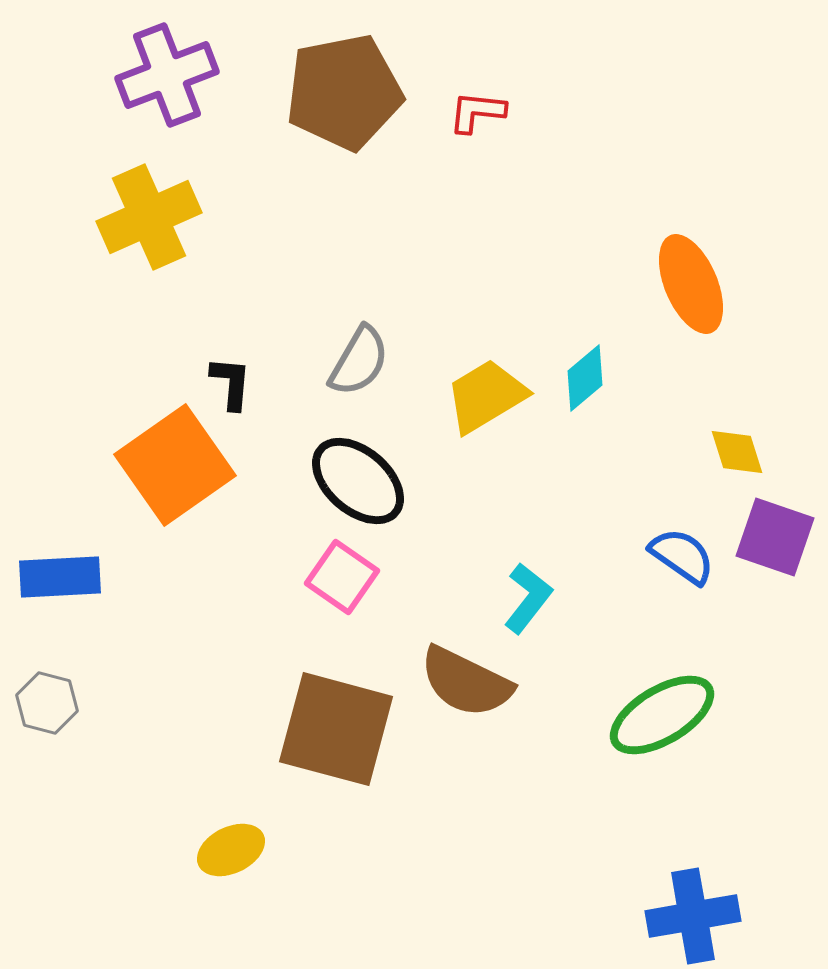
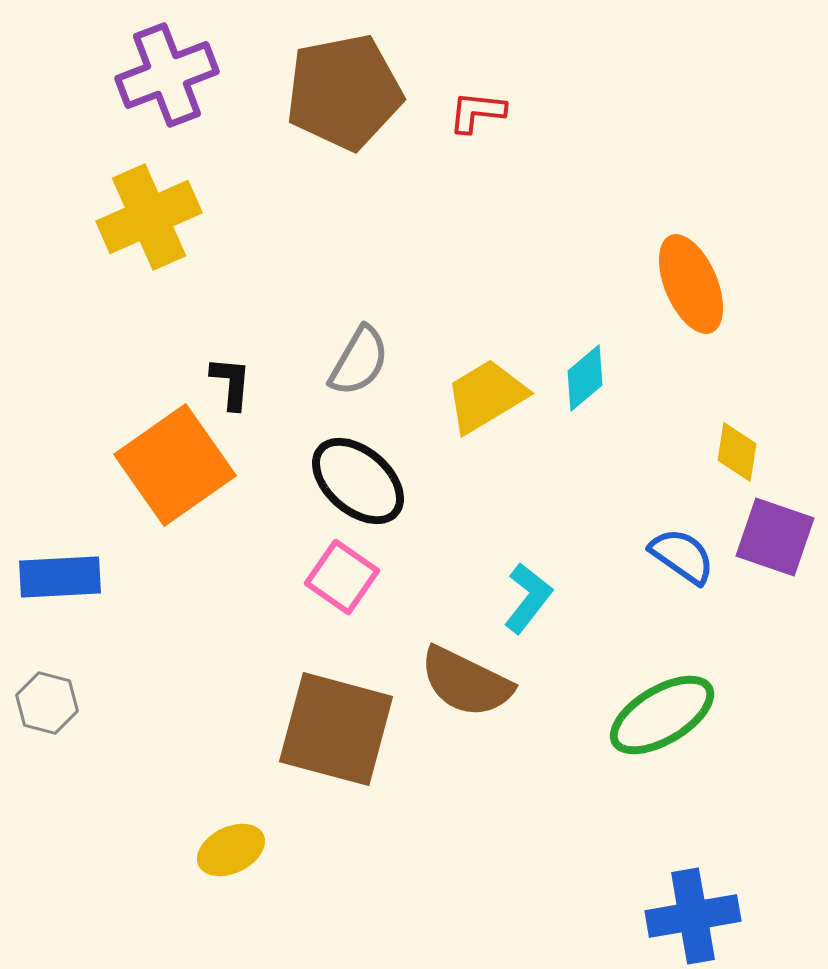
yellow diamond: rotated 26 degrees clockwise
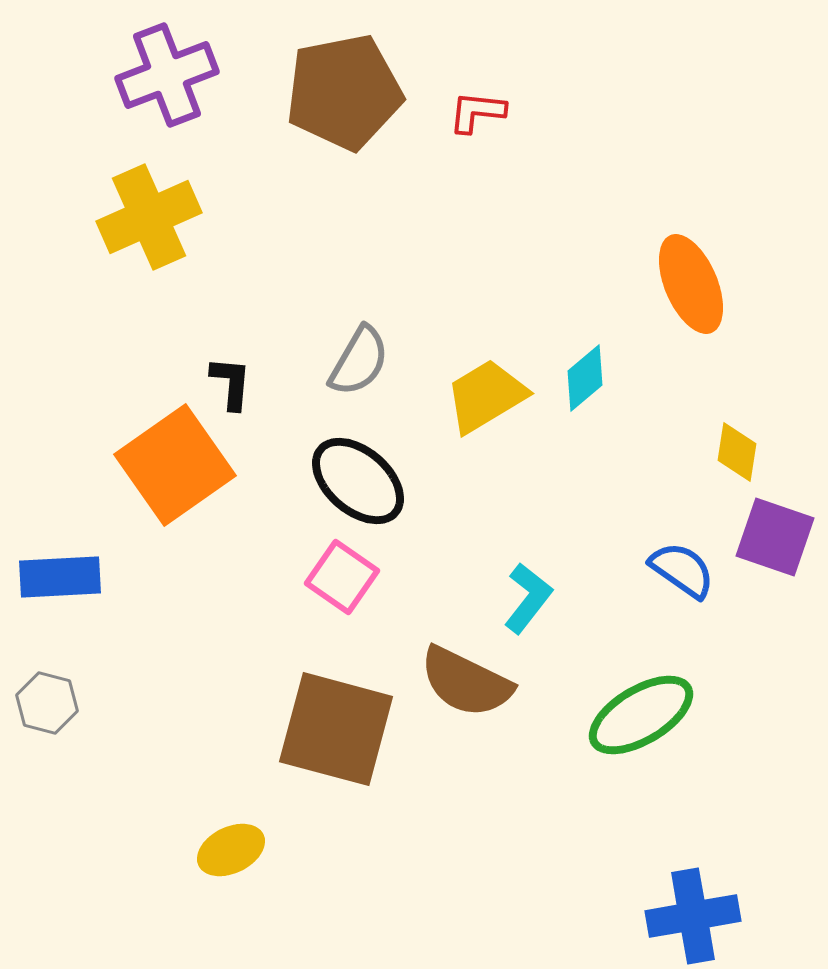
blue semicircle: moved 14 px down
green ellipse: moved 21 px left
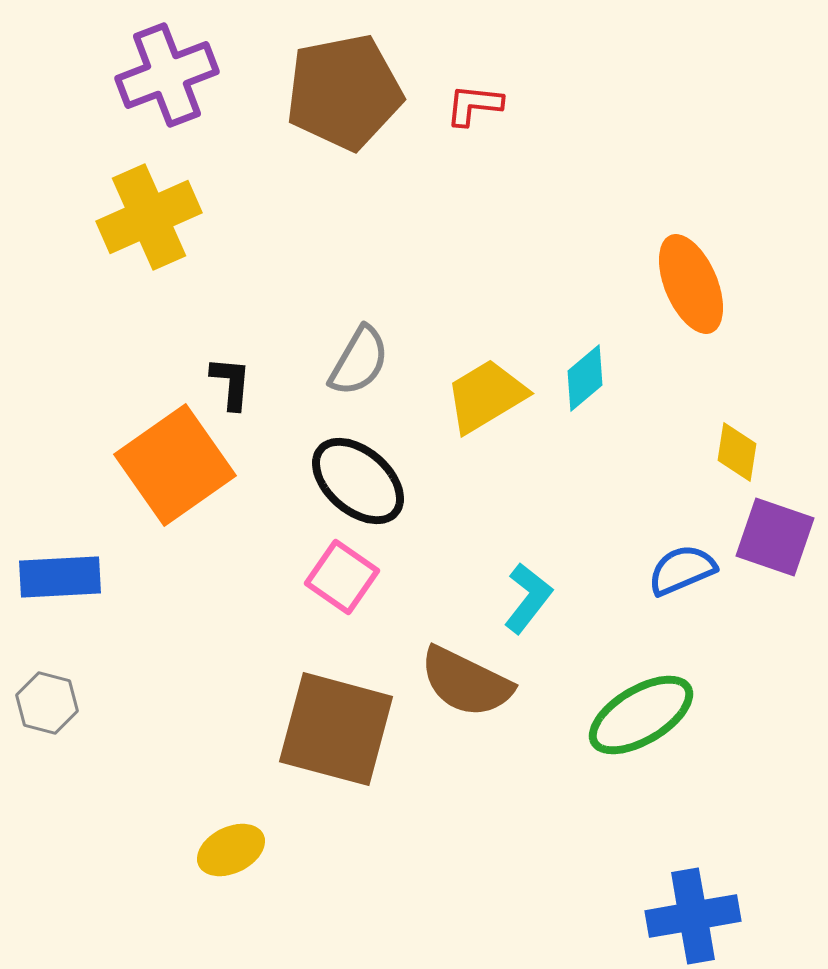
red L-shape: moved 3 px left, 7 px up
blue semicircle: rotated 58 degrees counterclockwise
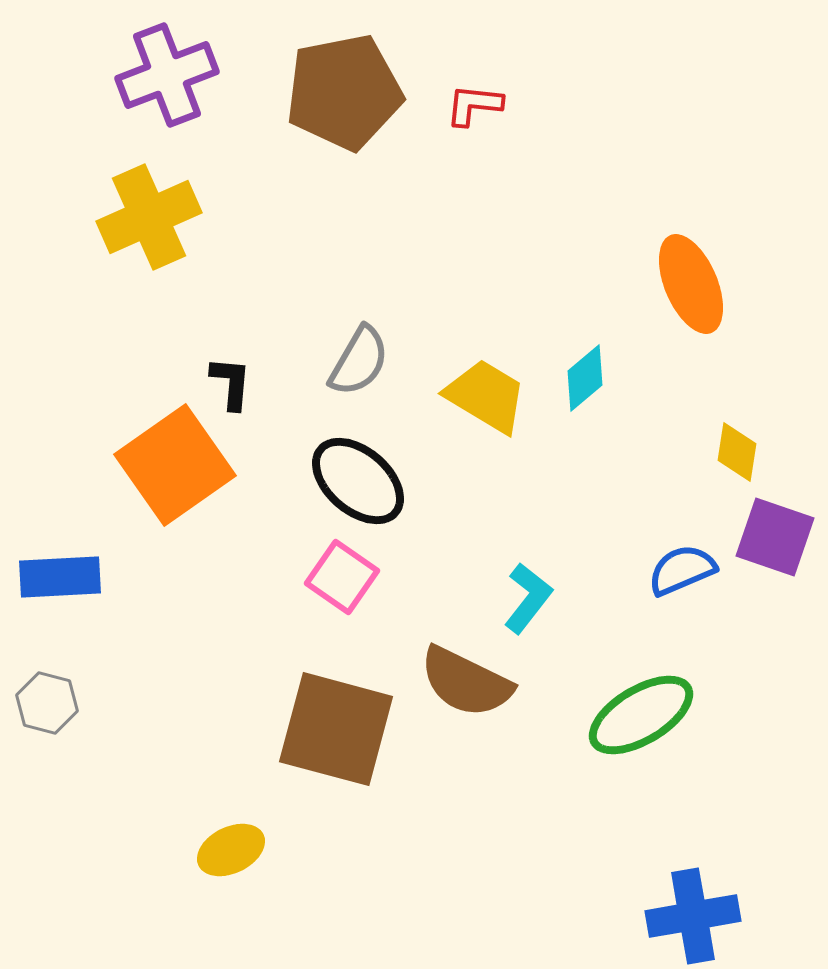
yellow trapezoid: rotated 62 degrees clockwise
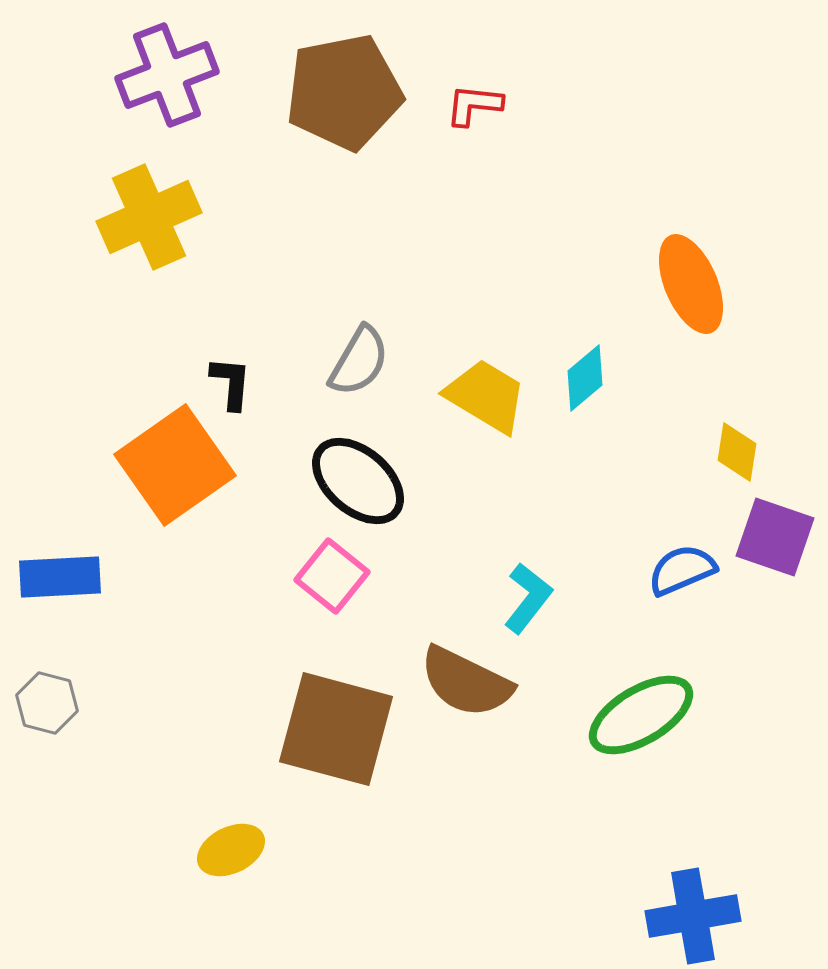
pink square: moved 10 px left, 1 px up; rotated 4 degrees clockwise
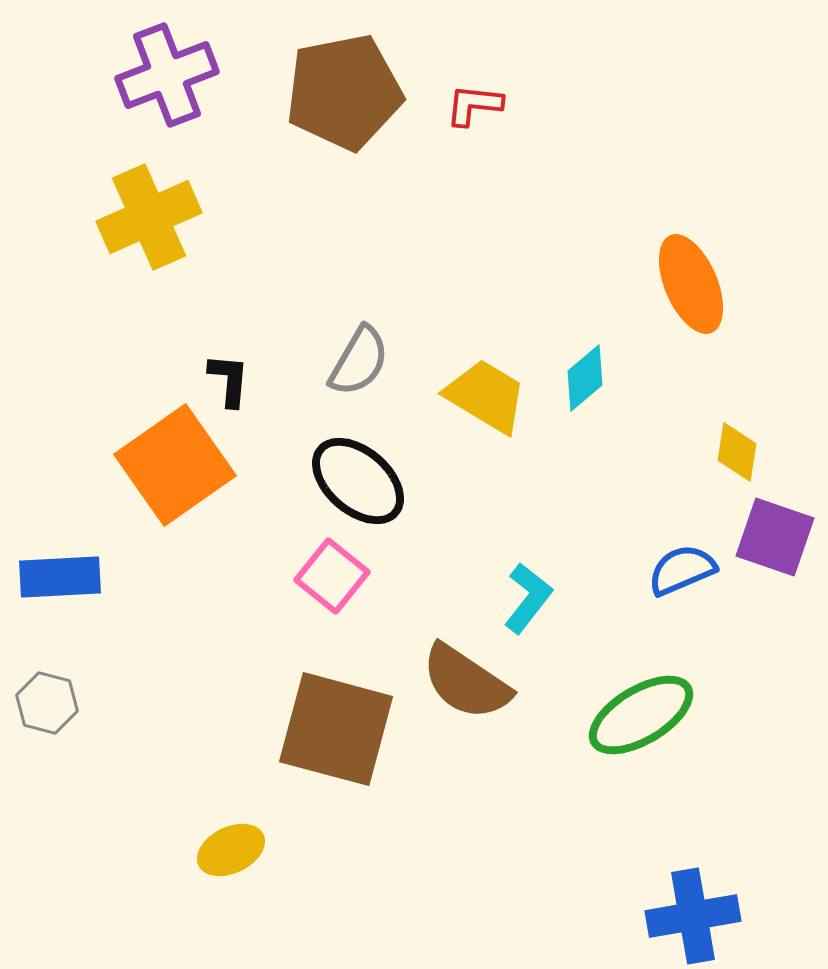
black L-shape: moved 2 px left, 3 px up
brown semicircle: rotated 8 degrees clockwise
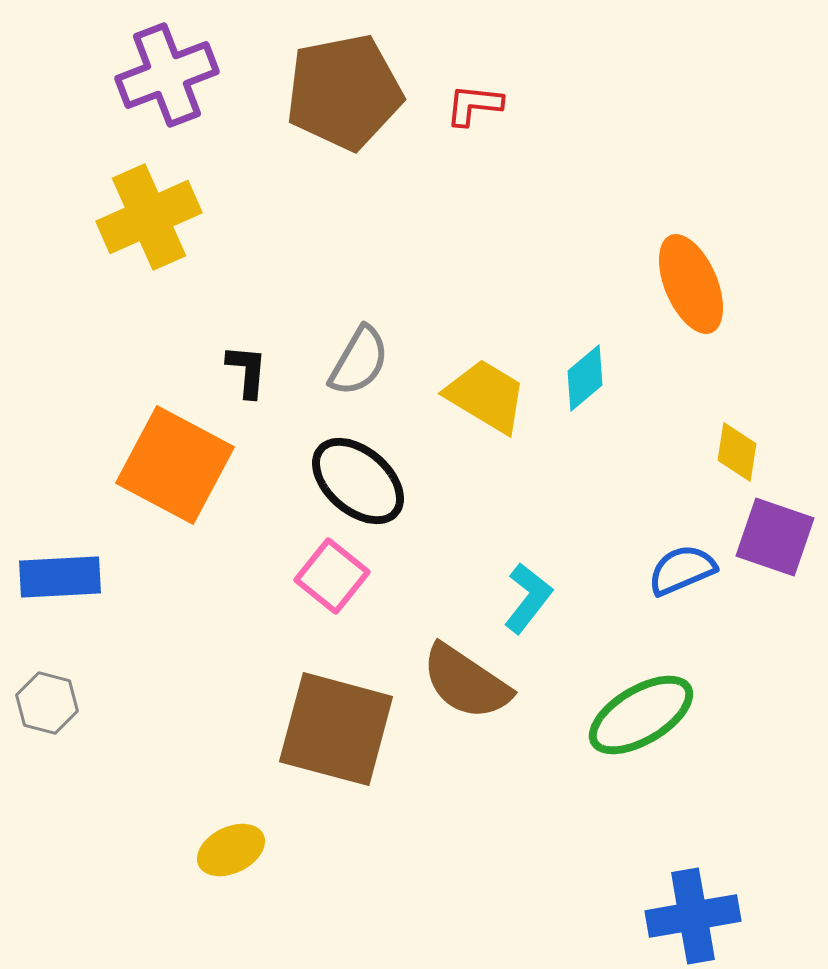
black L-shape: moved 18 px right, 9 px up
orange square: rotated 27 degrees counterclockwise
